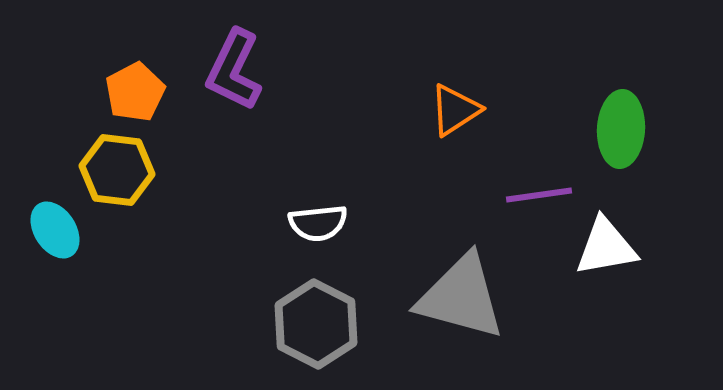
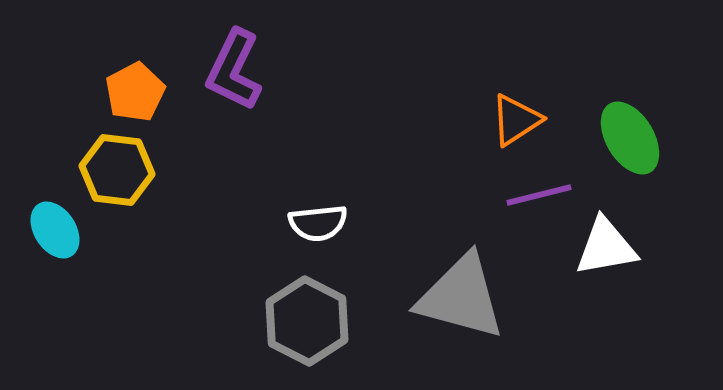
orange triangle: moved 61 px right, 10 px down
green ellipse: moved 9 px right, 9 px down; rotated 34 degrees counterclockwise
purple line: rotated 6 degrees counterclockwise
gray hexagon: moved 9 px left, 3 px up
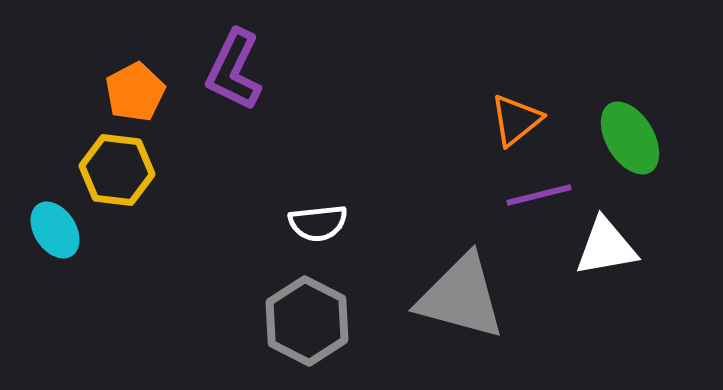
orange triangle: rotated 6 degrees counterclockwise
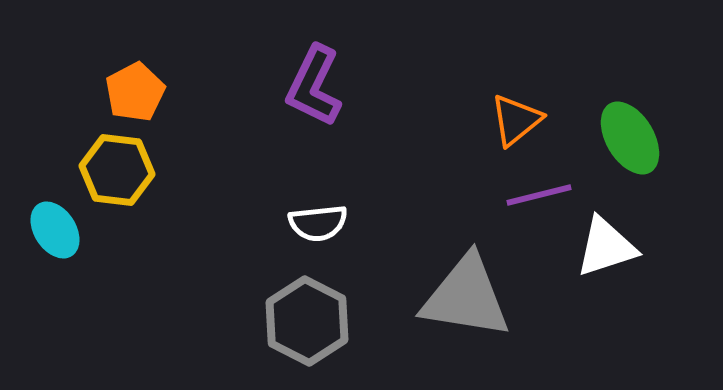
purple L-shape: moved 80 px right, 16 px down
white triangle: rotated 8 degrees counterclockwise
gray triangle: moved 5 px right; rotated 6 degrees counterclockwise
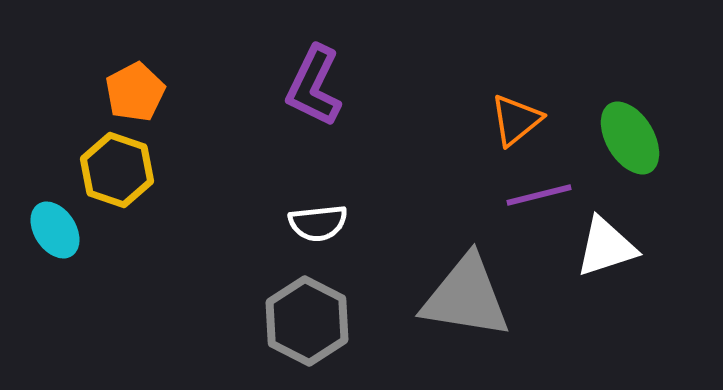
yellow hexagon: rotated 12 degrees clockwise
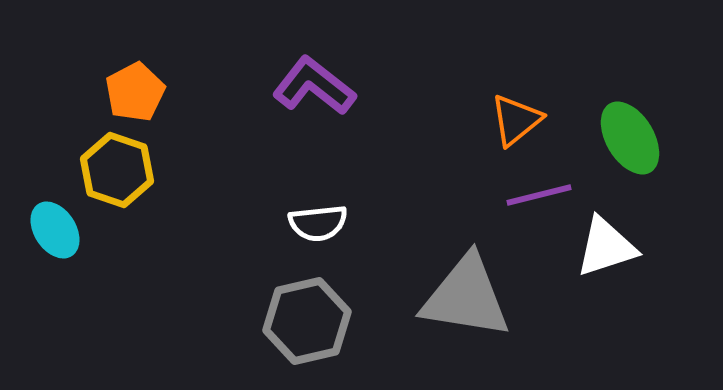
purple L-shape: rotated 102 degrees clockwise
gray hexagon: rotated 20 degrees clockwise
